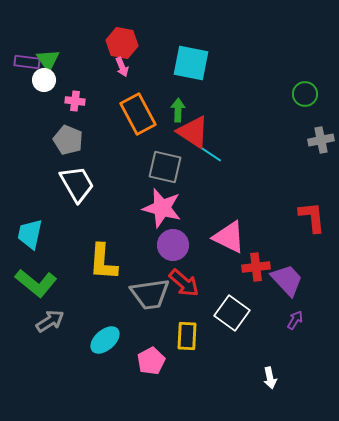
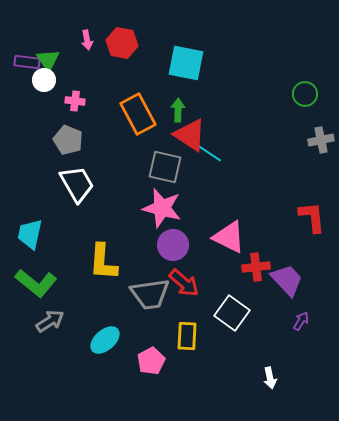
cyan square: moved 5 px left
pink arrow: moved 35 px left, 27 px up; rotated 12 degrees clockwise
red triangle: moved 3 px left, 3 px down
purple arrow: moved 6 px right, 1 px down
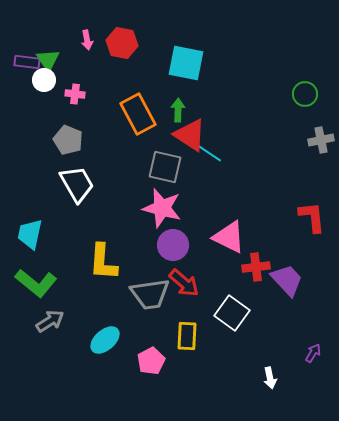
pink cross: moved 7 px up
purple arrow: moved 12 px right, 32 px down
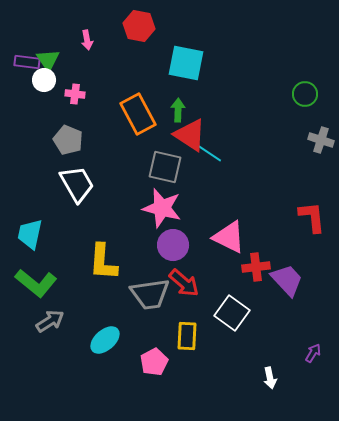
red hexagon: moved 17 px right, 17 px up
gray cross: rotated 30 degrees clockwise
pink pentagon: moved 3 px right, 1 px down
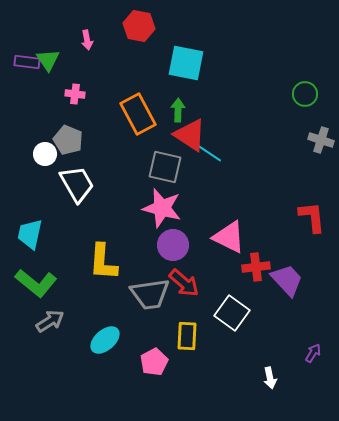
white circle: moved 1 px right, 74 px down
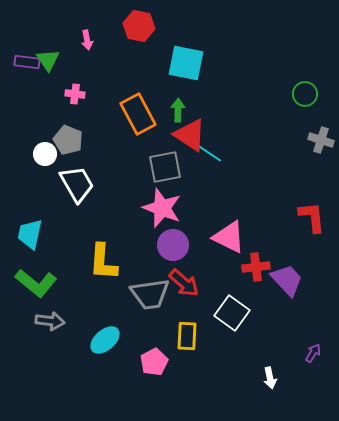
gray square: rotated 24 degrees counterclockwise
pink star: rotated 6 degrees clockwise
gray arrow: rotated 40 degrees clockwise
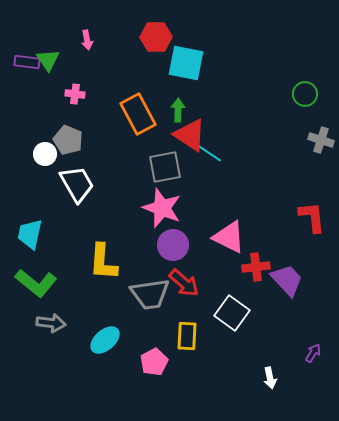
red hexagon: moved 17 px right, 11 px down; rotated 12 degrees counterclockwise
gray arrow: moved 1 px right, 2 px down
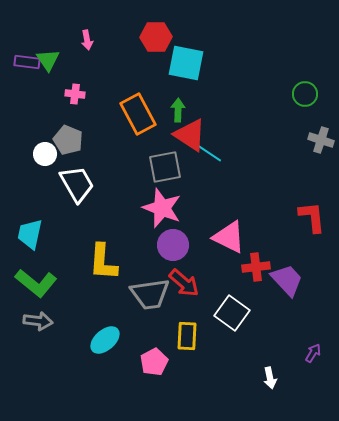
gray arrow: moved 13 px left, 2 px up
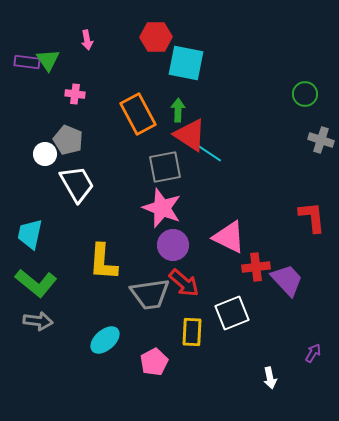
white square: rotated 32 degrees clockwise
yellow rectangle: moved 5 px right, 4 px up
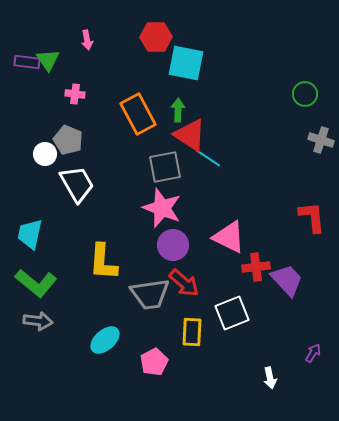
cyan line: moved 1 px left, 5 px down
